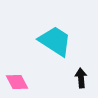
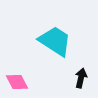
black arrow: rotated 18 degrees clockwise
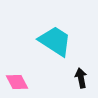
black arrow: rotated 24 degrees counterclockwise
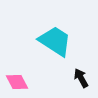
black arrow: rotated 18 degrees counterclockwise
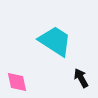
pink diamond: rotated 15 degrees clockwise
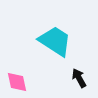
black arrow: moved 2 px left
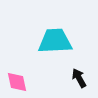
cyan trapezoid: rotated 36 degrees counterclockwise
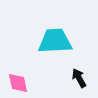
pink diamond: moved 1 px right, 1 px down
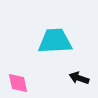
black arrow: rotated 42 degrees counterclockwise
